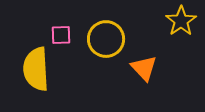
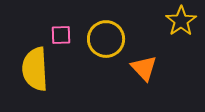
yellow semicircle: moved 1 px left
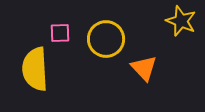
yellow star: rotated 16 degrees counterclockwise
pink square: moved 1 px left, 2 px up
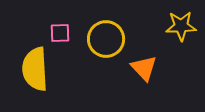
yellow star: moved 5 px down; rotated 24 degrees counterclockwise
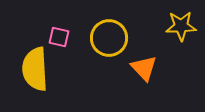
pink square: moved 1 px left, 4 px down; rotated 15 degrees clockwise
yellow circle: moved 3 px right, 1 px up
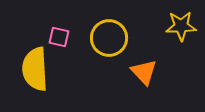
orange triangle: moved 4 px down
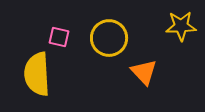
yellow semicircle: moved 2 px right, 5 px down
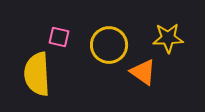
yellow star: moved 13 px left, 12 px down
yellow circle: moved 7 px down
orange triangle: moved 1 px left; rotated 12 degrees counterclockwise
